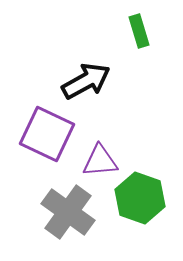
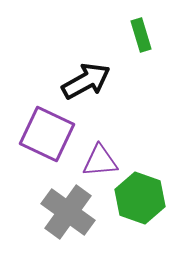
green rectangle: moved 2 px right, 4 px down
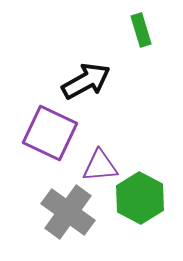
green rectangle: moved 5 px up
purple square: moved 3 px right, 1 px up
purple triangle: moved 5 px down
green hexagon: rotated 9 degrees clockwise
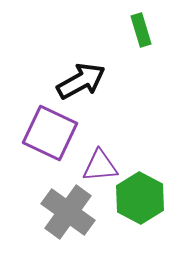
black arrow: moved 5 px left
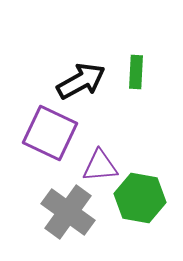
green rectangle: moved 5 px left, 42 px down; rotated 20 degrees clockwise
green hexagon: rotated 18 degrees counterclockwise
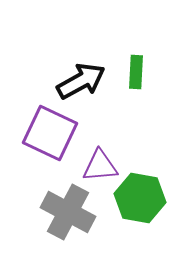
gray cross: rotated 8 degrees counterclockwise
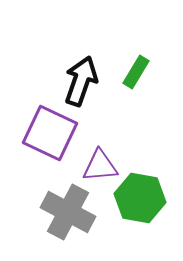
green rectangle: rotated 28 degrees clockwise
black arrow: rotated 42 degrees counterclockwise
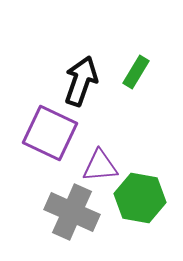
gray cross: moved 4 px right; rotated 4 degrees counterclockwise
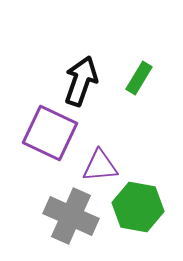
green rectangle: moved 3 px right, 6 px down
green hexagon: moved 2 px left, 9 px down
gray cross: moved 1 px left, 4 px down
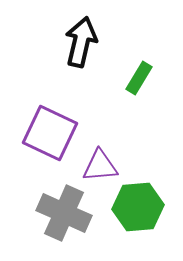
black arrow: moved 39 px up; rotated 6 degrees counterclockwise
green hexagon: rotated 15 degrees counterclockwise
gray cross: moved 7 px left, 3 px up
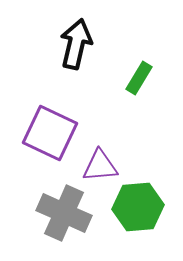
black arrow: moved 5 px left, 2 px down
